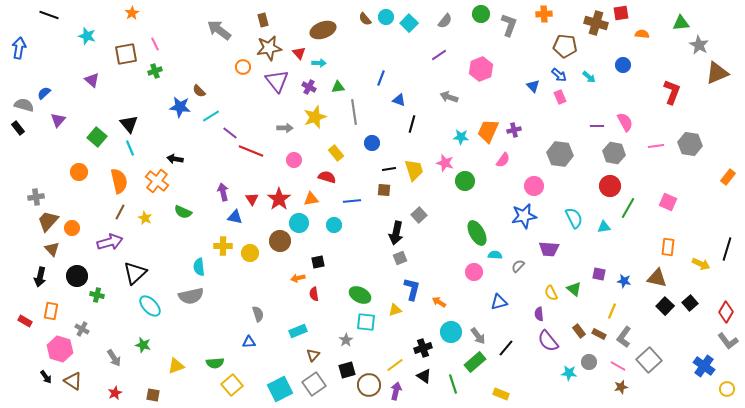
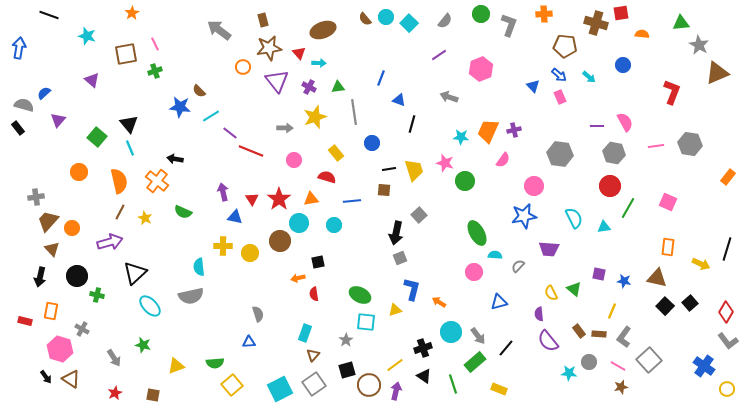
red rectangle at (25, 321): rotated 16 degrees counterclockwise
cyan rectangle at (298, 331): moved 7 px right, 2 px down; rotated 48 degrees counterclockwise
brown rectangle at (599, 334): rotated 24 degrees counterclockwise
brown triangle at (73, 381): moved 2 px left, 2 px up
yellow rectangle at (501, 394): moved 2 px left, 5 px up
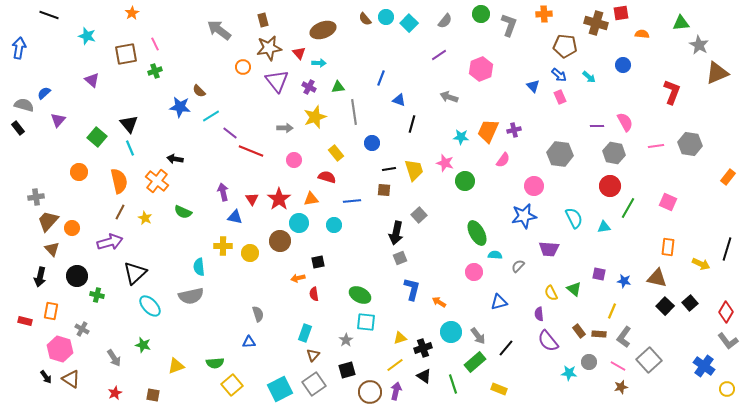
yellow triangle at (395, 310): moved 5 px right, 28 px down
brown circle at (369, 385): moved 1 px right, 7 px down
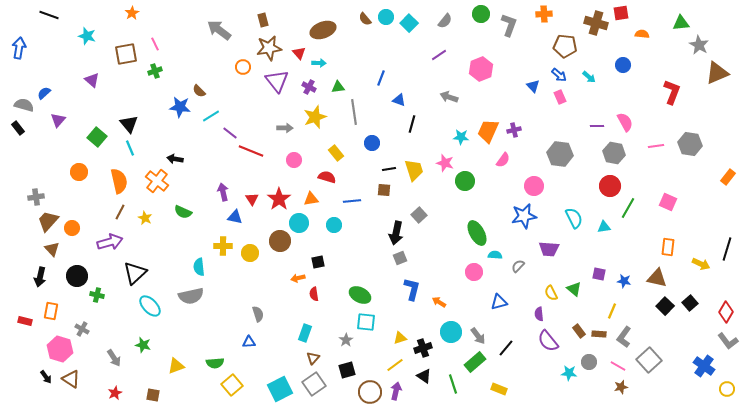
brown triangle at (313, 355): moved 3 px down
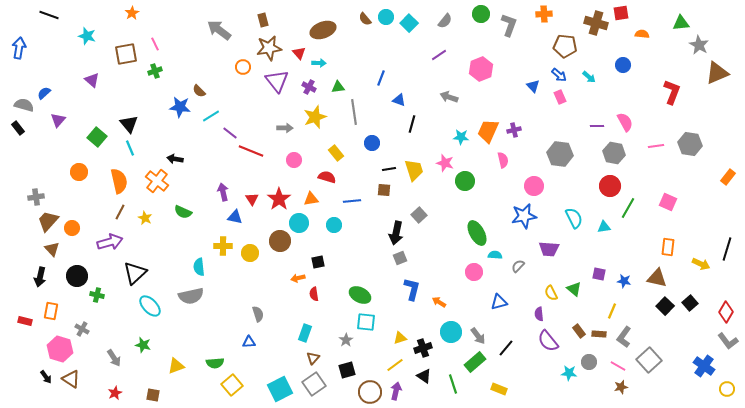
pink semicircle at (503, 160): rotated 49 degrees counterclockwise
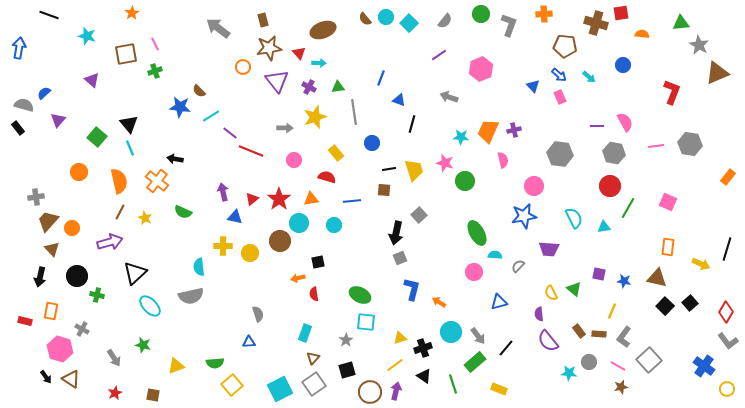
gray arrow at (219, 30): moved 1 px left, 2 px up
red triangle at (252, 199): rotated 24 degrees clockwise
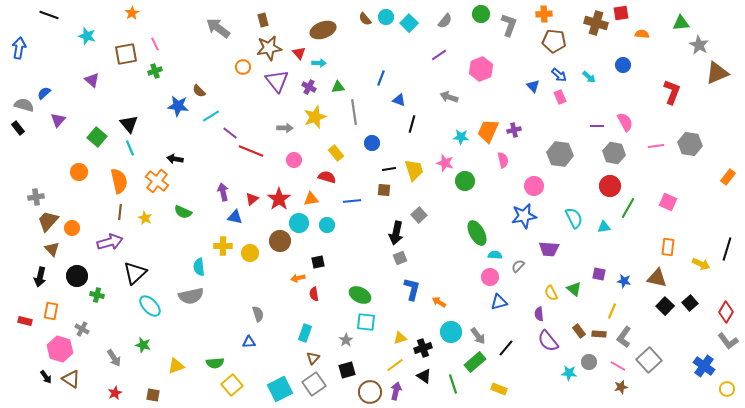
brown pentagon at (565, 46): moved 11 px left, 5 px up
blue star at (180, 107): moved 2 px left, 1 px up
brown line at (120, 212): rotated 21 degrees counterclockwise
cyan circle at (334, 225): moved 7 px left
pink circle at (474, 272): moved 16 px right, 5 px down
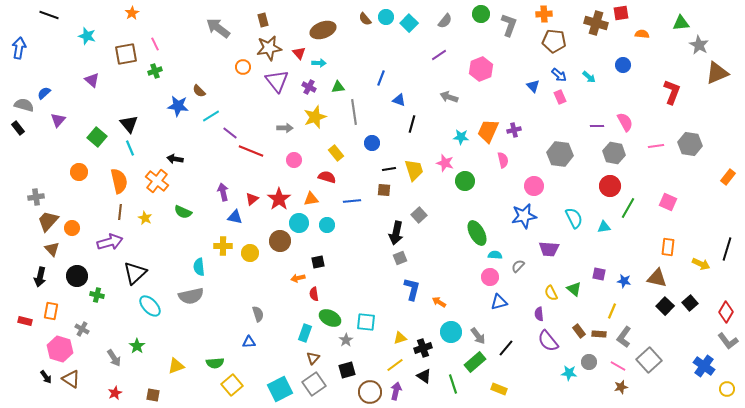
green ellipse at (360, 295): moved 30 px left, 23 px down
green star at (143, 345): moved 6 px left, 1 px down; rotated 21 degrees clockwise
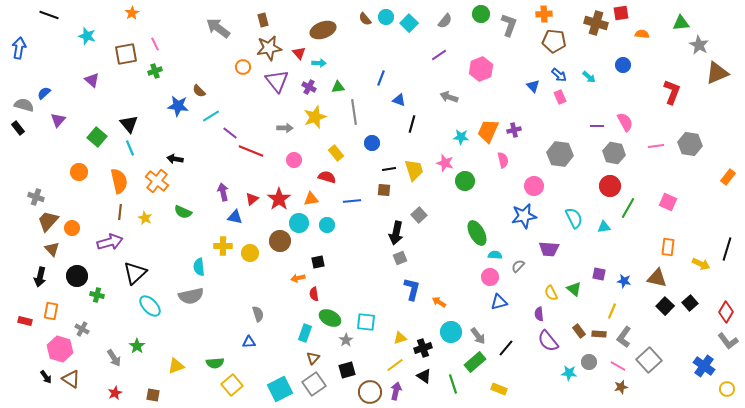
gray cross at (36, 197): rotated 28 degrees clockwise
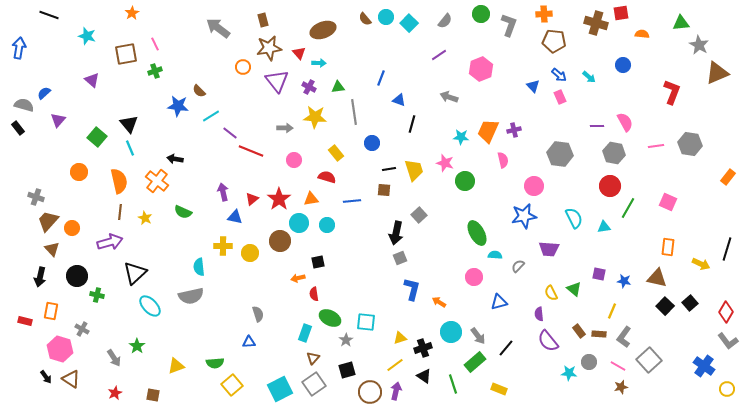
yellow star at (315, 117): rotated 25 degrees clockwise
pink circle at (490, 277): moved 16 px left
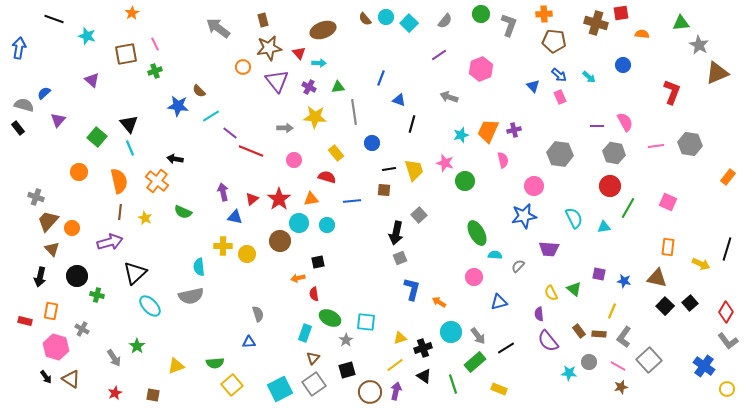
black line at (49, 15): moved 5 px right, 4 px down
cyan star at (461, 137): moved 2 px up; rotated 21 degrees counterclockwise
yellow circle at (250, 253): moved 3 px left, 1 px down
black line at (506, 348): rotated 18 degrees clockwise
pink hexagon at (60, 349): moved 4 px left, 2 px up
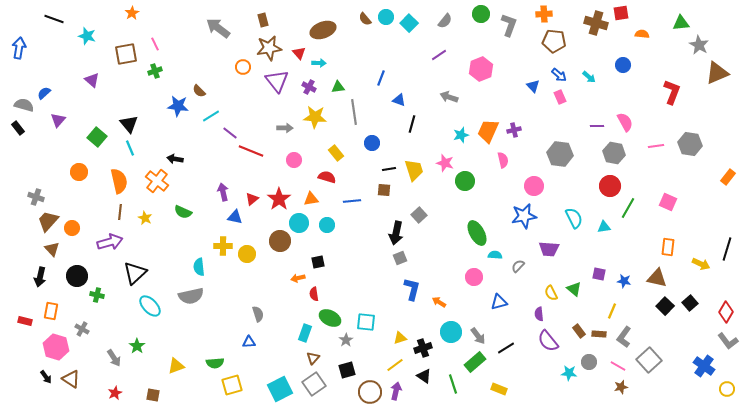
yellow square at (232, 385): rotated 25 degrees clockwise
